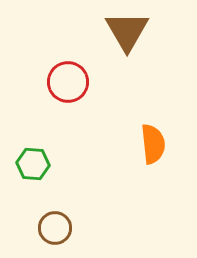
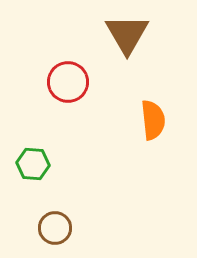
brown triangle: moved 3 px down
orange semicircle: moved 24 px up
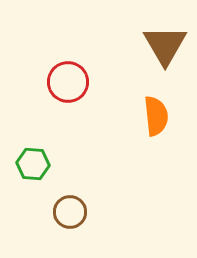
brown triangle: moved 38 px right, 11 px down
orange semicircle: moved 3 px right, 4 px up
brown circle: moved 15 px right, 16 px up
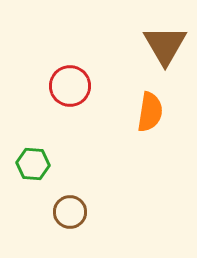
red circle: moved 2 px right, 4 px down
orange semicircle: moved 6 px left, 4 px up; rotated 15 degrees clockwise
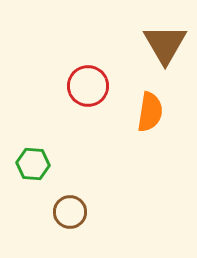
brown triangle: moved 1 px up
red circle: moved 18 px right
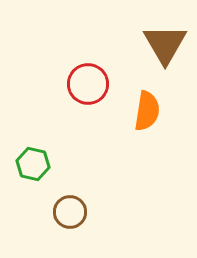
red circle: moved 2 px up
orange semicircle: moved 3 px left, 1 px up
green hexagon: rotated 8 degrees clockwise
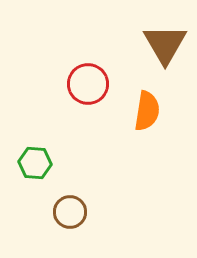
green hexagon: moved 2 px right, 1 px up; rotated 8 degrees counterclockwise
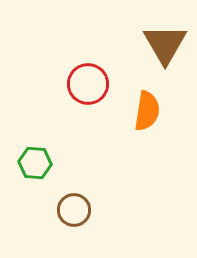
brown circle: moved 4 px right, 2 px up
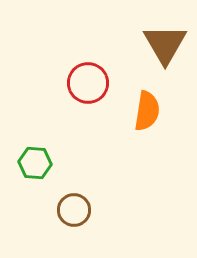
red circle: moved 1 px up
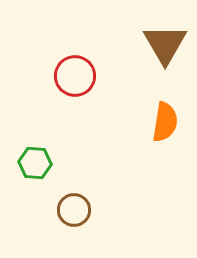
red circle: moved 13 px left, 7 px up
orange semicircle: moved 18 px right, 11 px down
